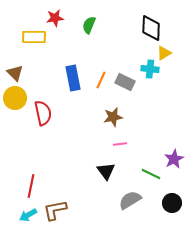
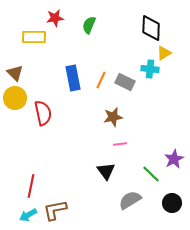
green line: rotated 18 degrees clockwise
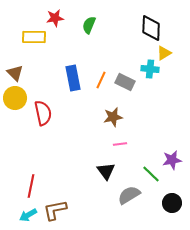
purple star: moved 2 px left, 1 px down; rotated 18 degrees clockwise
gray semicircle: moved 1 px left, 5 px up
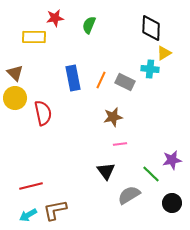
red line: rotated 65 degrees clockwise
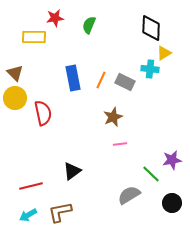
brown star: rotated 12 degrees counterclockwise
black triangle: moved 34 px left; rotated 30 degrees clockwise
brown L-shape: moved 5 px right, 2 px down
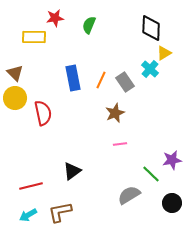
cyan cross: rotated 36 degrees clockwise
gray rectangle: rotated 30 degrees clockwise
brown star: moved 2 px right, 4 px up
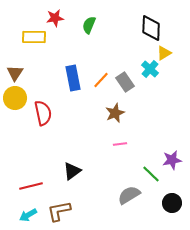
brown triangle: rotated 18 degrees clockwise
orange line: rotated 18 degrees clockwise
brown L-shape: moved 1 px left, 1 px up
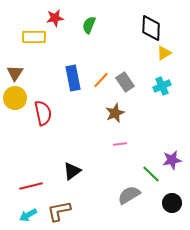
cyan cross: moved 12 px right, 17 px down; rotated 24 degrees clockwise
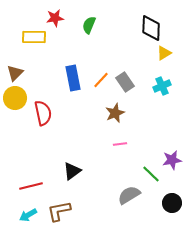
brown triangle: rotated 12 degrees clockwise
